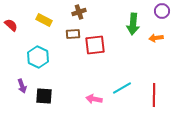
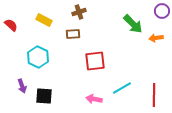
green arrow: rotated 50 degrees counterclockwise
red square: moved 16 px down
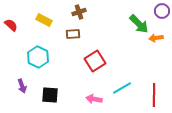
green arrow: moved 6 px right
red square: rotated 25 degrees counterclockwise
black square: moved 6 px right, 1 px up
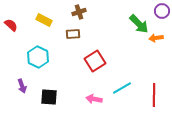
black square: moved 1 px left, 2 px down
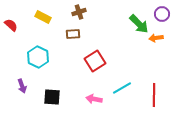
purple circle: moved 3 px down
yellow rectangle: moved 1 px left, 3 px up
black square: moved 3 px right
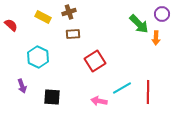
brown cross: moved 10 px left
orange arrow: rotated 80 degrees counterclockwise
red line: moved 6 px left, 3 px up
pink arrow: moved 5 px right, 2 px down
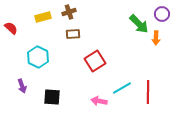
yellow rectangle: rotated 42 degrees counterclockwise
red semicircle: moved 3 px down
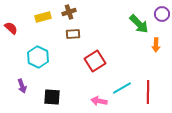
orange arrow: moved 7 px down
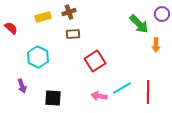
black square: moved 1 px right, 1 px down
pink arrow: moved 5 px up
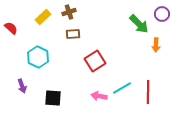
yellow rectangle: rotated 28 degrees counterclockwise
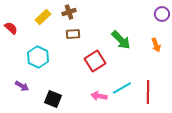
green arrow: moved 18 px left, 16 px down
orange arrow: rotated 24 degrees counterclockwise
purple arrow: rotated 40 degrees counterclockwise
black square: moved 1 px down; rotated 18 degrees clockwise
